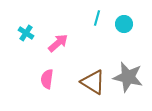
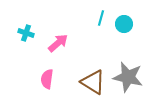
cyan line: moved 4 px right
cyan cross: rotated 14 degrees counterclockwise
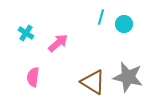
cyan line: moved 1 px up
cyan cross: rotated 14 degrees clockwise
pink semicircle: moved 14 px left, 2 px up
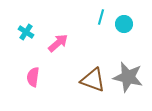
cyan cross: moved 1 px up
brown triangle: moved 2 px up; rotated 12 degrees counterclockwise
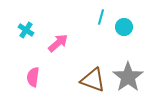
cyan circle: moved 3 px down
cyan cross: moved 2 px up
gray star: rotated 24 degrees clockwise
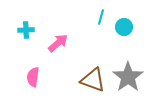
cyan cross: rotated 35 degrees counterclockwise
